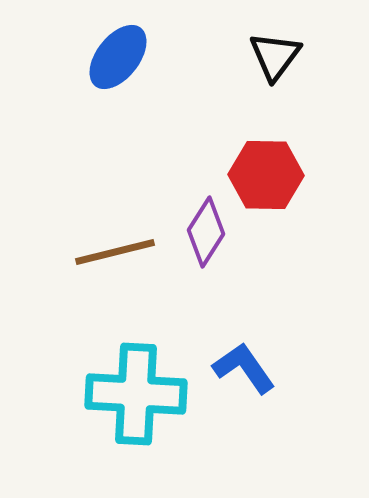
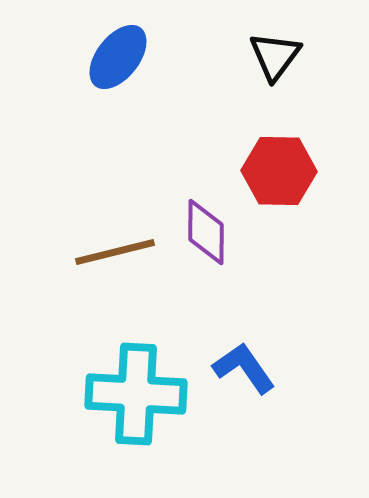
red hexagon: moved 13 px right, 4 px up
purple diamond: rotated 32 degrees counterclockwise
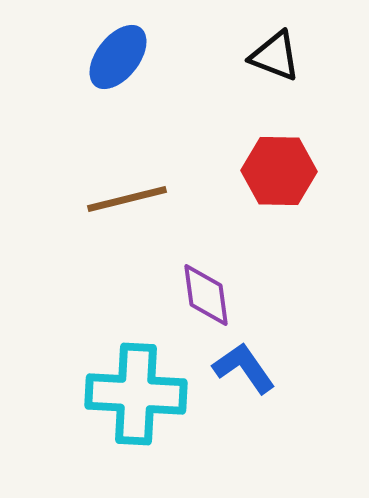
black triangle: rotated 46 degrees counterclockwise
purple diamond: moved 63 px down; rotated 8 degrees counterclockwise
brown line: moved 12 px right, 53 px up
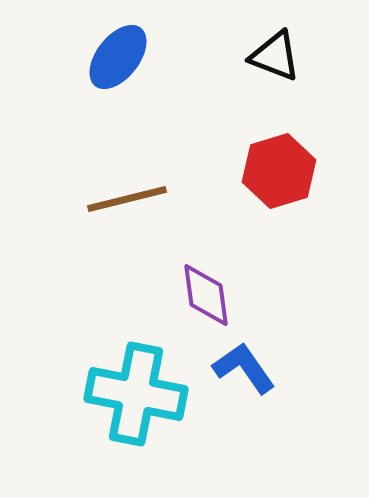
red hexagon: rotated 18 degrees counterclockwise
cyan cross: rotated 8 degrees clockwise
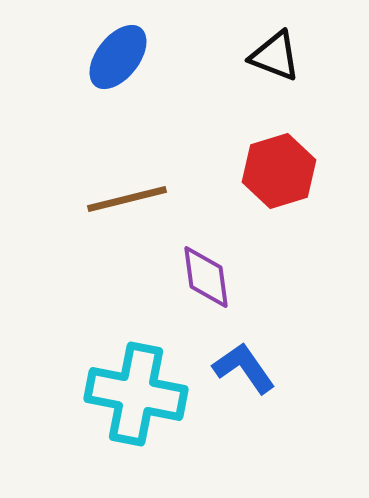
purple diamond: moved 18 px up
